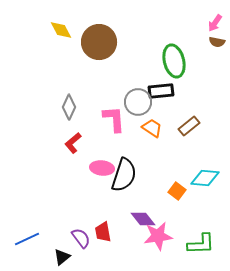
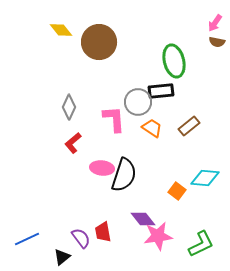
yellow diamond: rotated 10 degrees counterclockwise
green L-shape: rotated 24 degrees counterclockwise
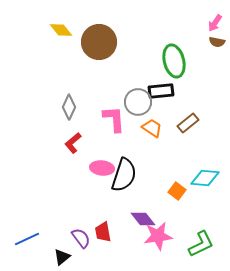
brown rectangle: moved 1 px left, 3 px up
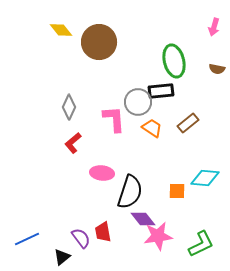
pink arrow: moved 1 px left, 4 px down; rotated 18 degrees counterclockwise
brown semicircle: moved 27 px down
pink ellipse: moved 5 px down
black semicircle: moved 6 px right, 17 px down
orange square: rotated 36 degrees counterclockwise
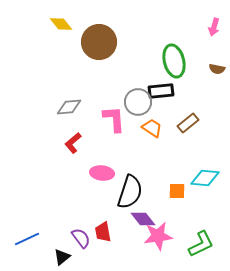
yellow diamond: moved 6 px up
gray diamond: rotated 60 degrees clockwise
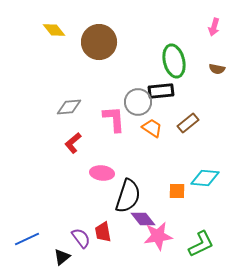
yellow diamond: moved 7 px left, 6 px down
black semicircle: moved 2 px left, 4 px down
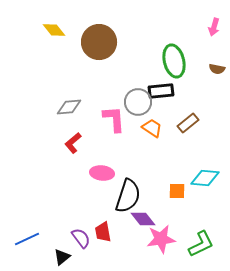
pink star: moved 3 px right, 3 px down
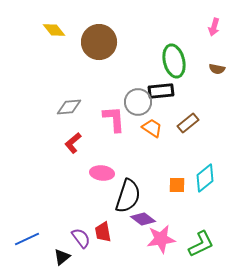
cyan diamond: rotated 44 degrees counterclockwise
orange square: moved 6 px up
purple diamond: rotated 15 degrees counterclockwise
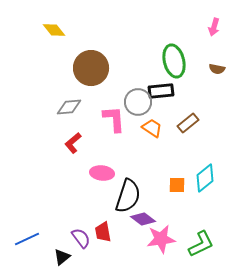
brown circle: moved 8 px left, 26 px down
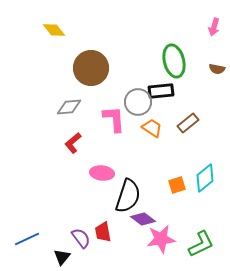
orange square: rotated 18 degrees counterclockwise
black triangle: rotated 12 degrees counterclockwise
